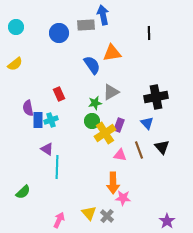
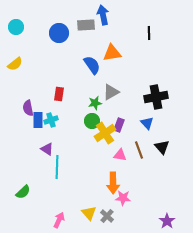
red rectangle: rotated 32 degrees clockwise
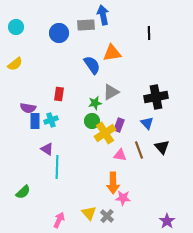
purple semicircle: rotated 70 degrees counterclockwise
blue rectangle: moved 3 px left, 1 px down
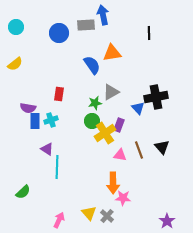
blue triangle: moved 9 px left, 15 px up
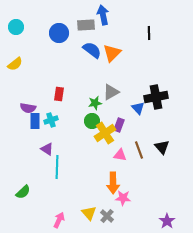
orange triangle: rotated 36 degrees counterclockwise
blue semicircle: moved 15 px up; rotated 18 degrees counterclockwise
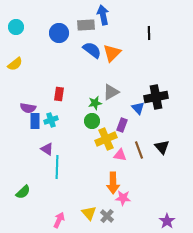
purple rectangle: moved 3 px right
yellow cross: moved 1 px right, 6 px down; rotated 10 degrees clockwise
